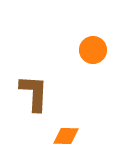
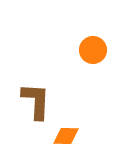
brown L-shape: moved 2 px right, 8 px down
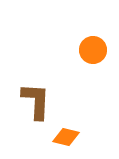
orange diamond: moved 1 px down; rotated 12 degrees clockwise
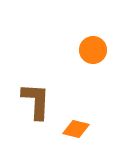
orange diamond: moved 10 px right, 8 px up
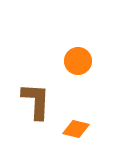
orange circle: moved 15 px left, 11 px down
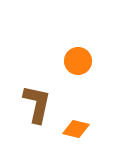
brown L-shape: moved 1 px right, 3 px down; rotated 9 degrees clockwise
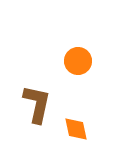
orange diamond: rotated 64 degrees clockwise
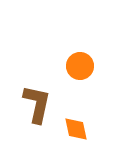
orange circle: moved 2 px right, 5 px down
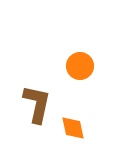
orange diamond: moved 3 px left, 1 px up
